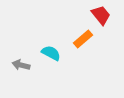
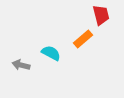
red trapezoid: rotated 25 degrees clockwise
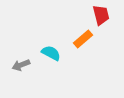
gray arrow: rotated 36 degrees counterclockwise
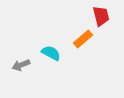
red trapezoid: moved 1 px down
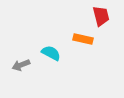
orange rectangle: rotated 54 degrees clockwise
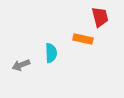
red trapezoid: moved 1 px left, 1 px down
cyan semicircle: rotated 60 degrees clockwise
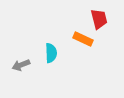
red trapezoid: moved 1 px left, 2 px down
orange rectangle: rotated 12 degrees clockwise
